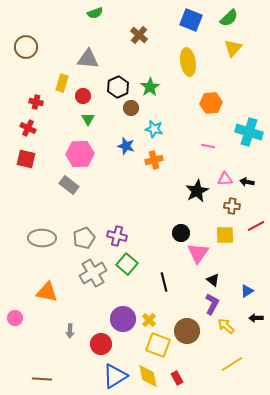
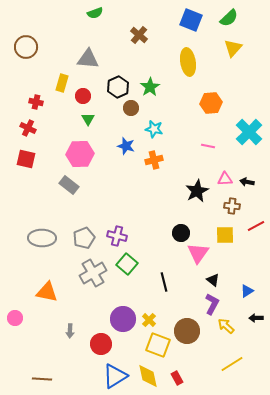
cyan cross at (249, 132): rotated 28 degrees clockwise
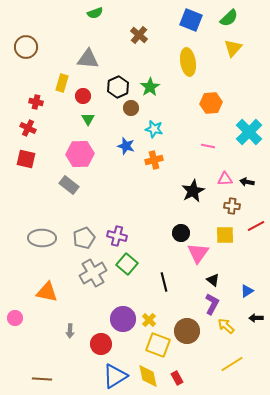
black star at (197, 191): moved 4 px left
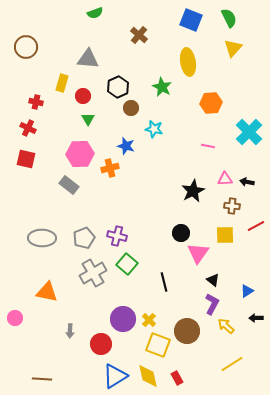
green semicircle at (229, 18): rotated 72 degrees counterclockwise
green star at (150, 87): moved 12 px right; rotated 12 degrees counterclockwise
orange cross at (154, 160): moved 44 px left, 8 px down
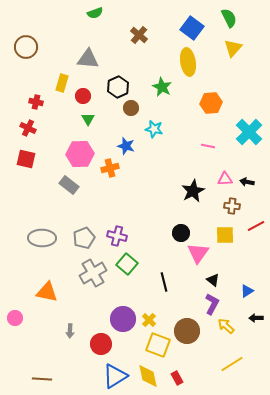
blue square at (191, 20): moved 1 px right, 8 px down; rotated 15 degrees clockwise
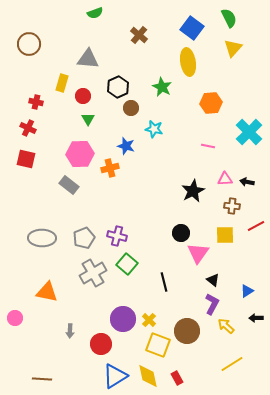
brown circle at (26, 47): moved 3 px right, 3 px up
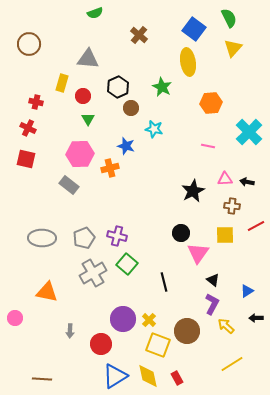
blue square at (192, 28): moved 2 px right, 1 px down
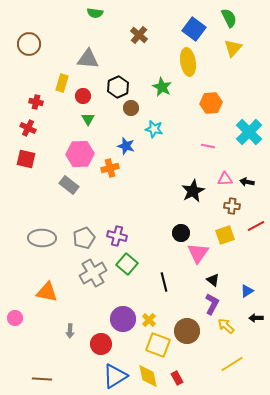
green semicircle at (95, 13): rotated 28 degrees clockwise
yellow square at (225, 235): rotated 18 degrees counterclockwise
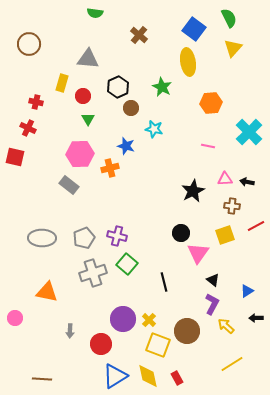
red square at (26, 159): moved 11 px left, 2 px up
gray cross at (93, 273): rotated 12 degrees clockwise
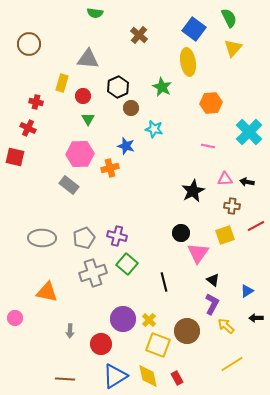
brown line at (42, 379): moved 23 px right
